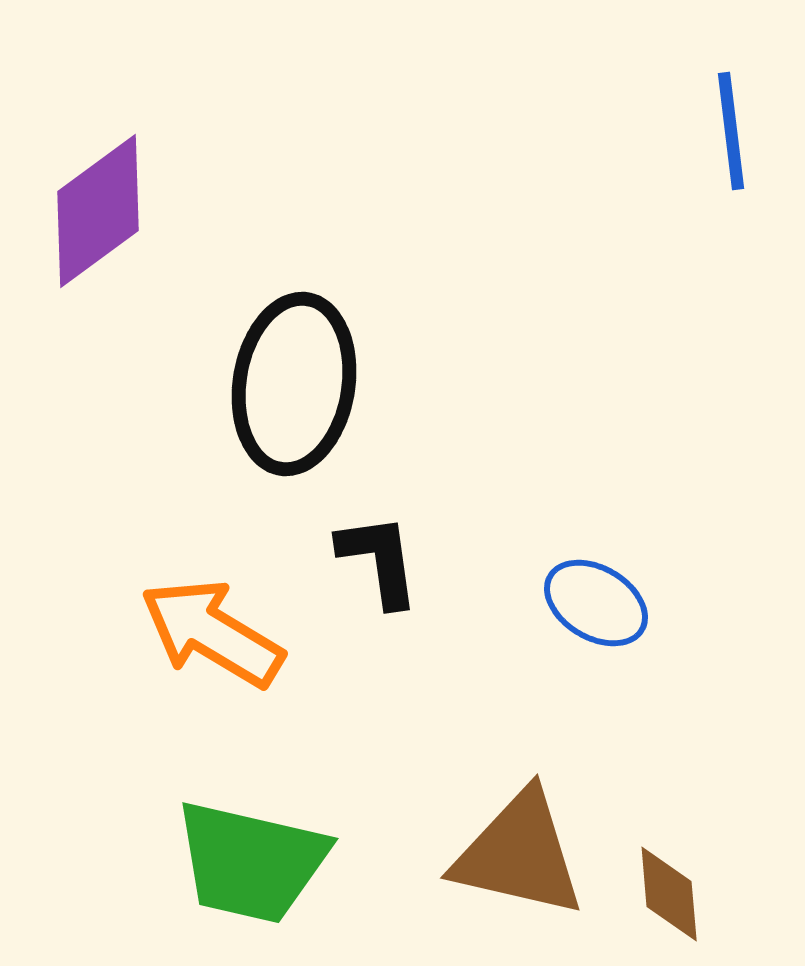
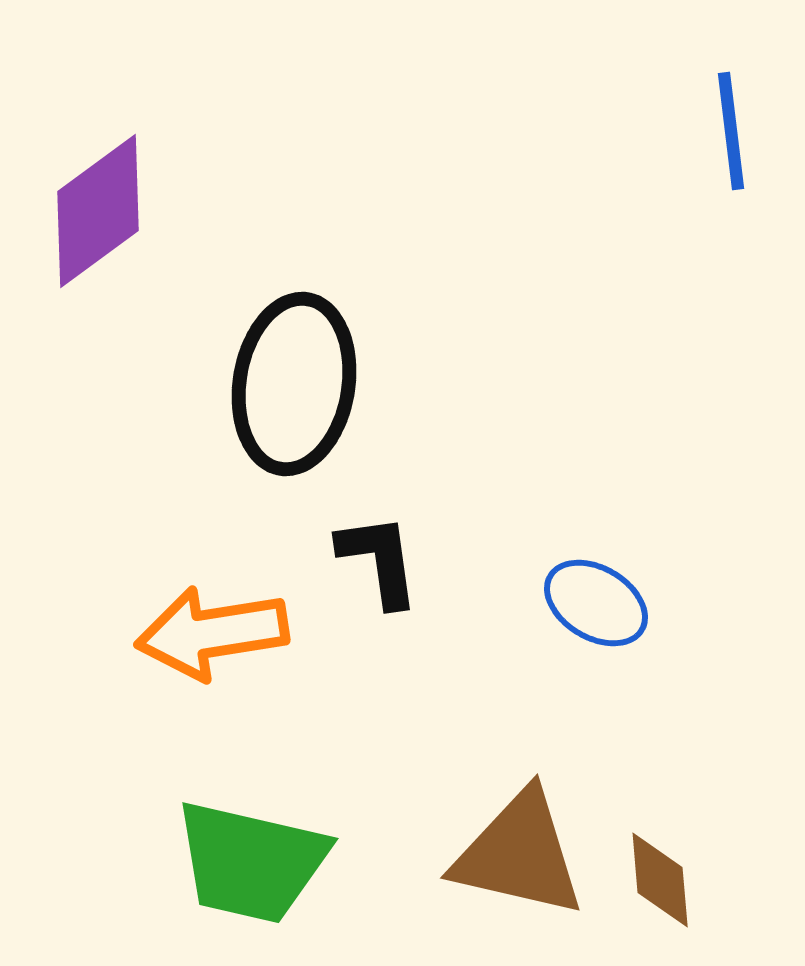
orange arrow: rotated 40 degrees counterclockwise
brown diamond: moved 9 px left, 14 px up
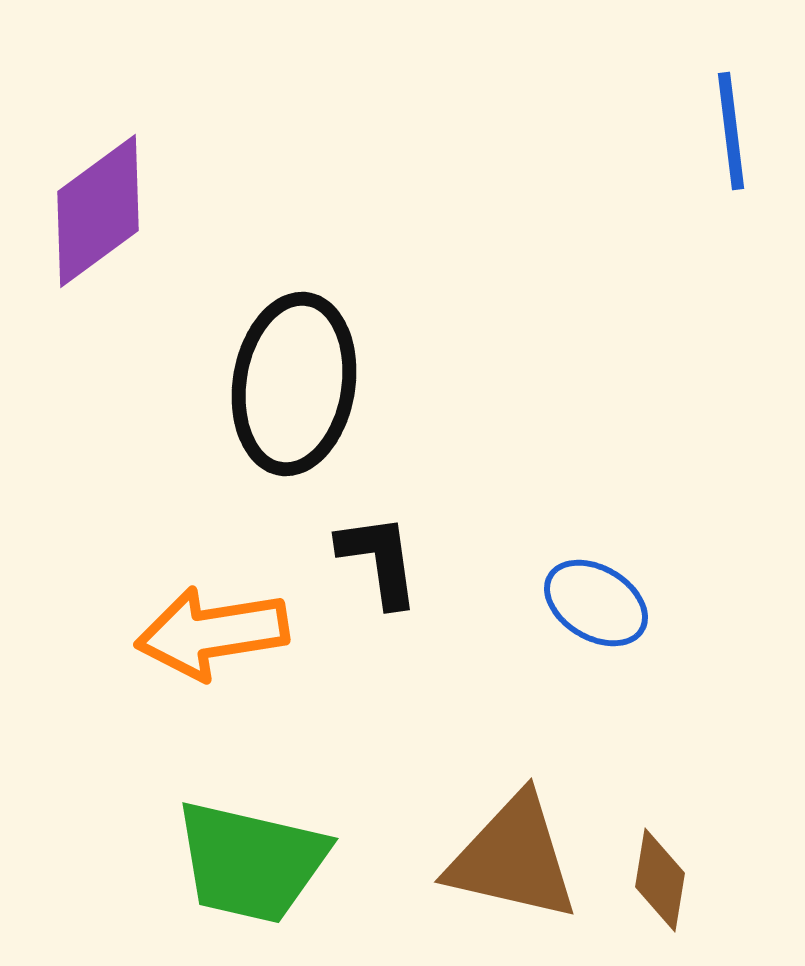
brown triangle: moved 6 px left, 4 px down
brown diamond: rotated 14 degrees clockwise
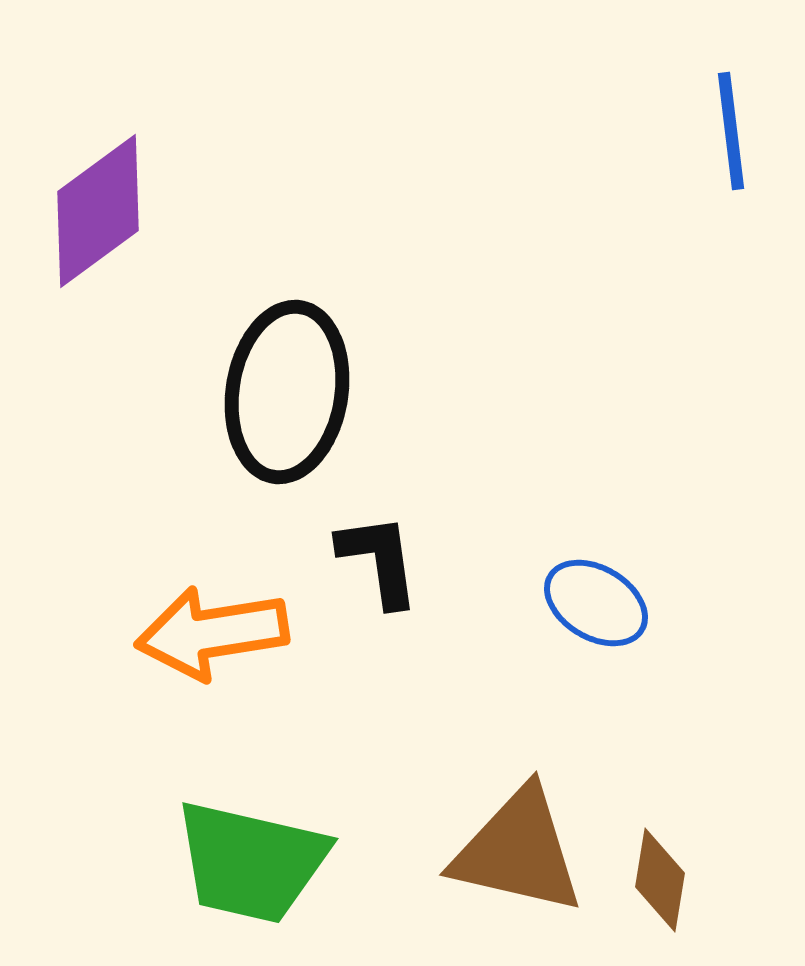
black ellipse: moved 7 px left, 8 px down
brown triangle: moved 5 px right, 7 px up
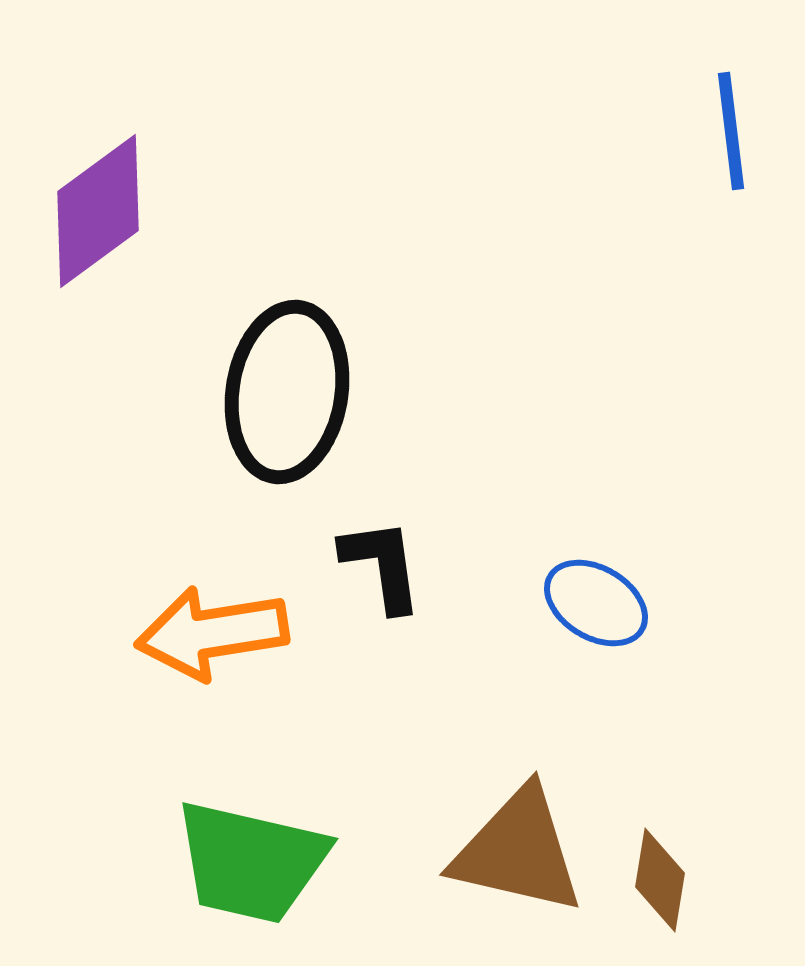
black L-shape: moved 3 px right, 5 px down
